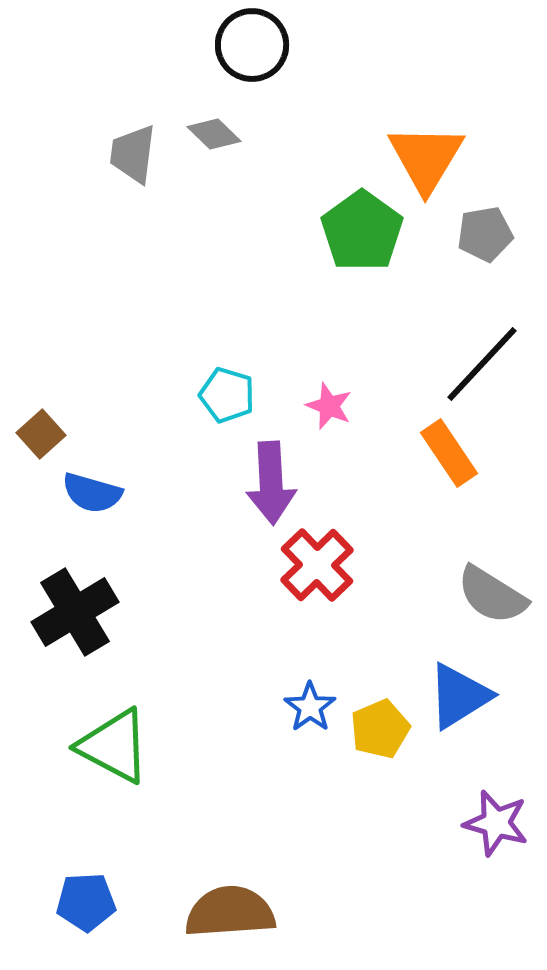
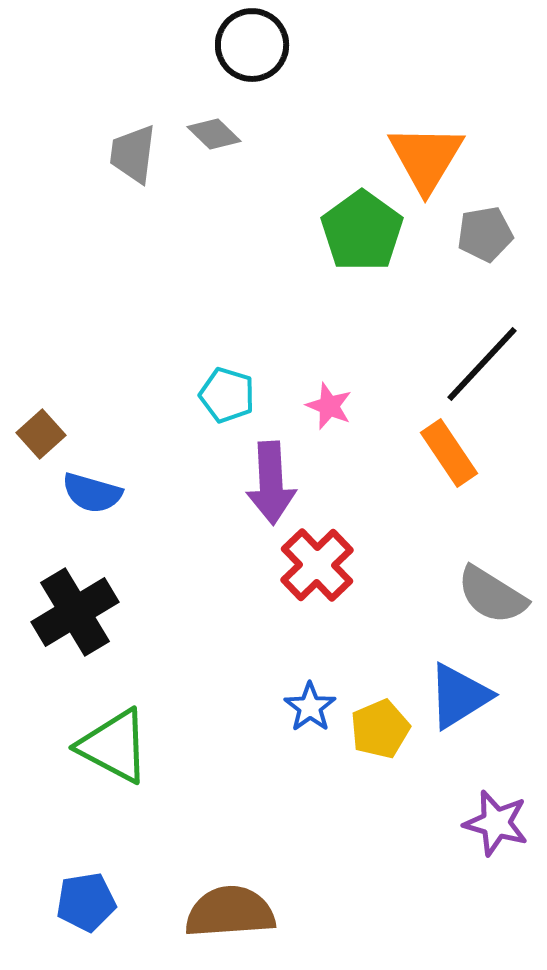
blue pentagon: rotated 6 degrees counterclockwise
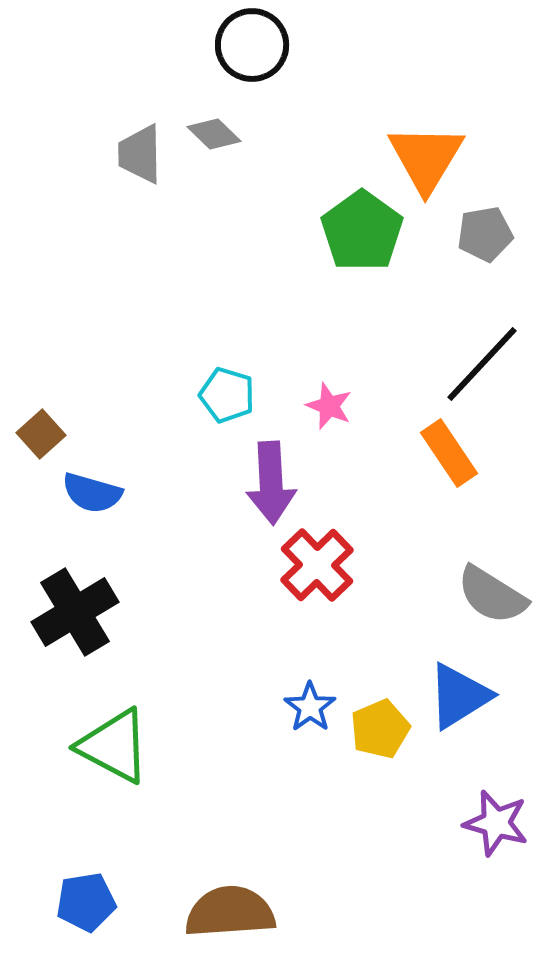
gray trapezoid: moved 7 px right; rotated 8 degrees counterclockwise
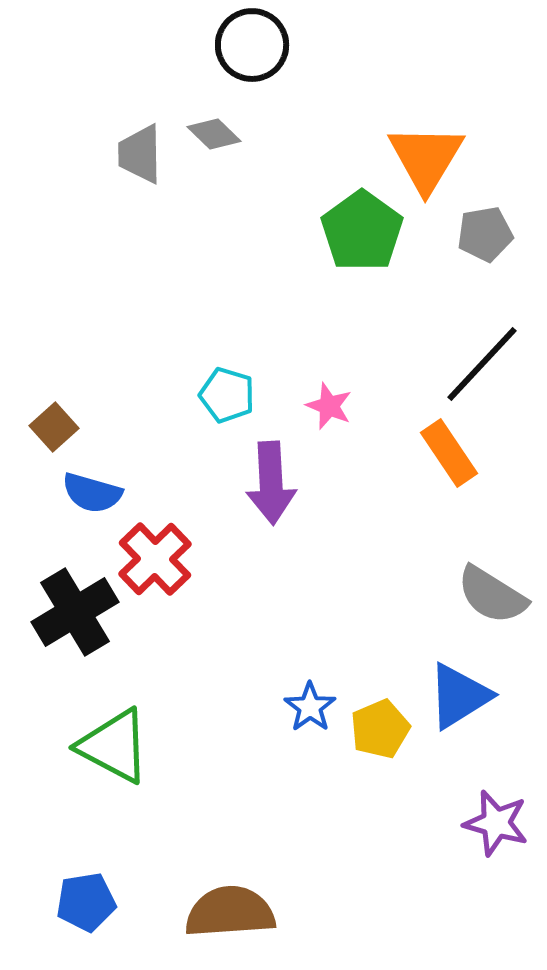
brown square: moved 13 px right, 7 px up
red cross: moved 162 px left, 6 px up
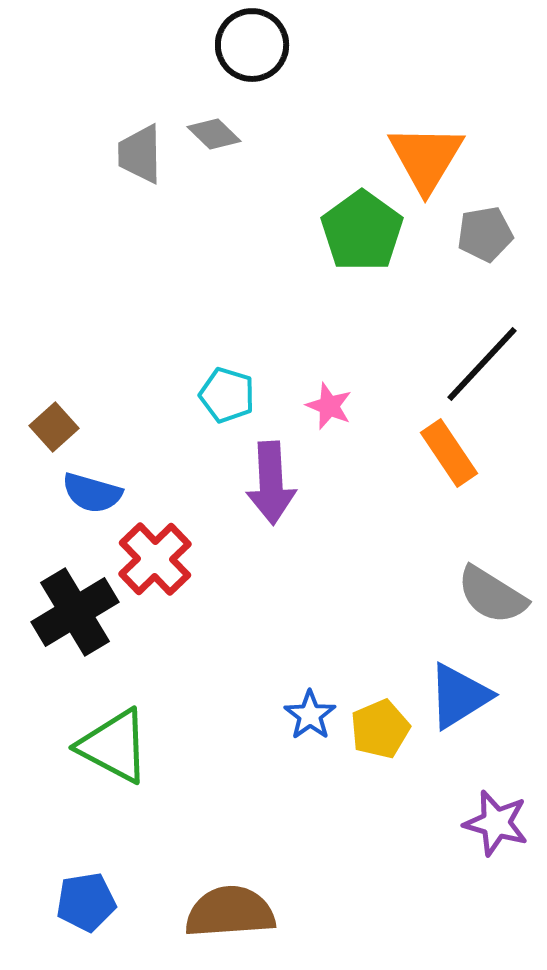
blue star: moved 8 px down
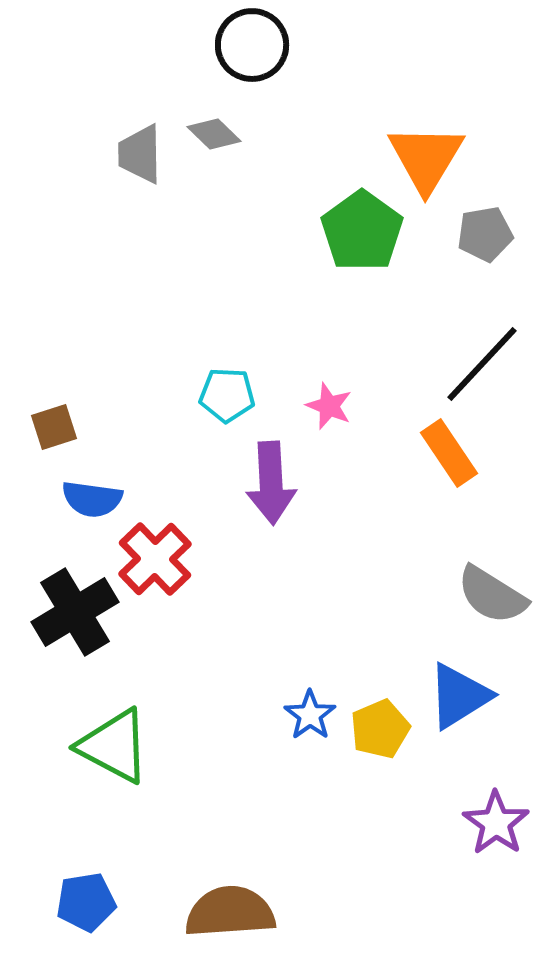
cyan pentagon: rotated 14 degrees counterclockwise
brown square: rotated 24 degrees clockwise
blue semicircle: moved 6 px down; rotated 8 degrees counterclockwise
purple star: rotated 20 degrees clockwise
